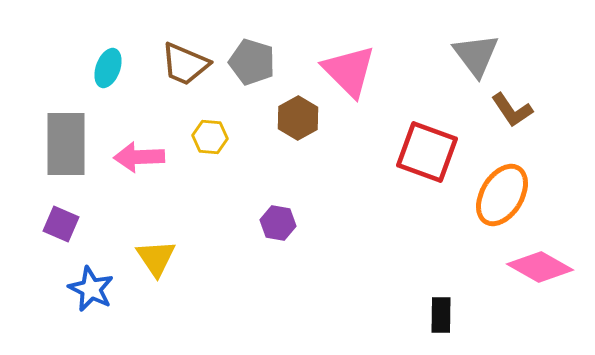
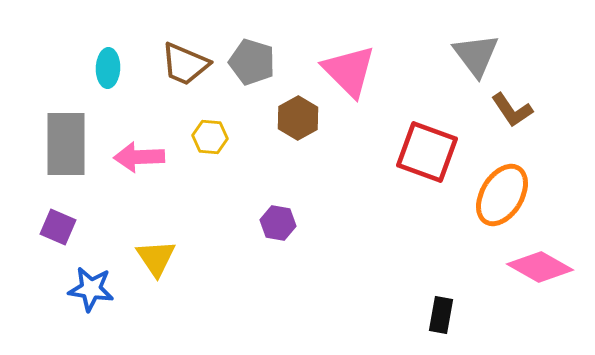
cyan ellipse: rotated 18 degrees counterclockwise
purple square: moved 3 px left, 3 px down
blue star: rotated 18 degrees counterclockwise
black rectangle: rotated 9 degrees clockwise
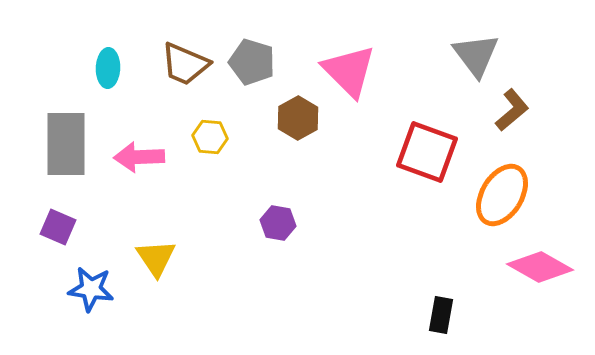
brown L-shape: rotated 96 degrees counterclockwise
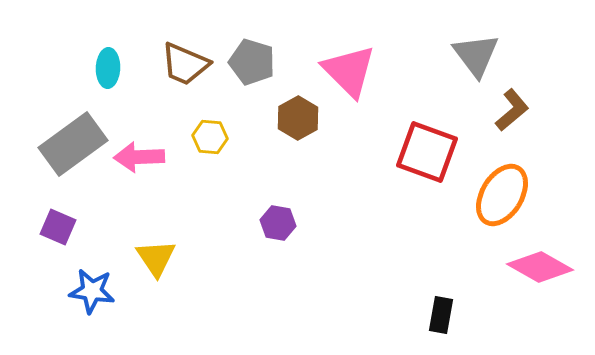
gray rectangle: moved 7 px right; rotated 54 degrees clockwise
blue star: moved 1 px right, 2 px down
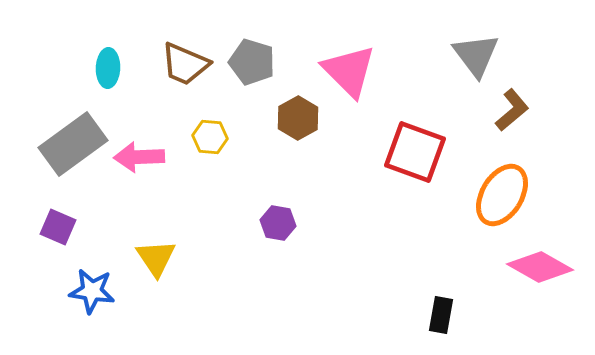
red square: moved 12 px left
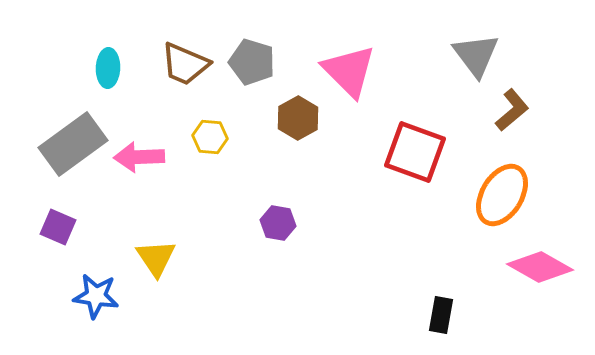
blue star: moved 4 px right, 5 px down
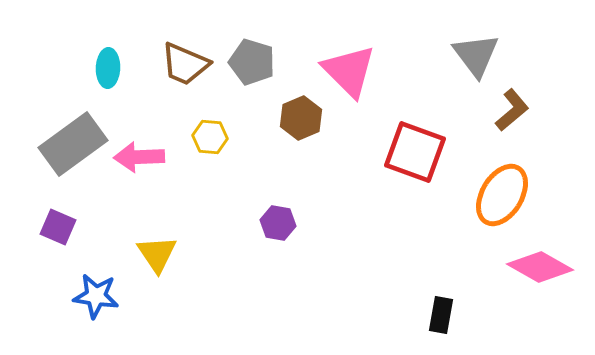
brown hexagon: moved 3 px right; rotated 6 degrees clockwise
yellow triangle: moved 1 px right, 4 px up
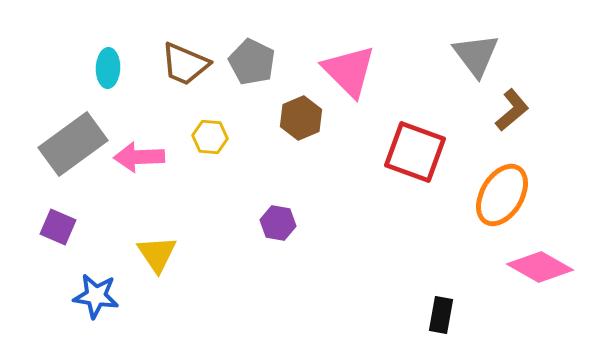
gray pentagon: rotated 9 degrees clockwise
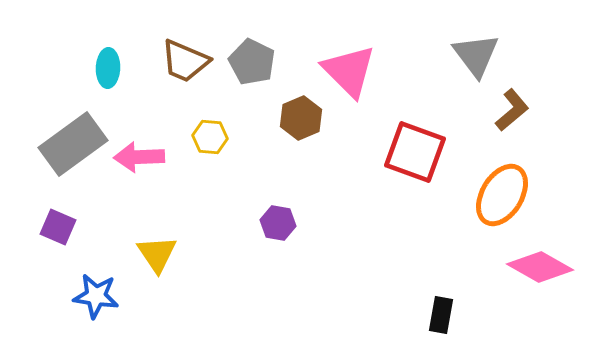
brown trapezoid: moved 3 px up
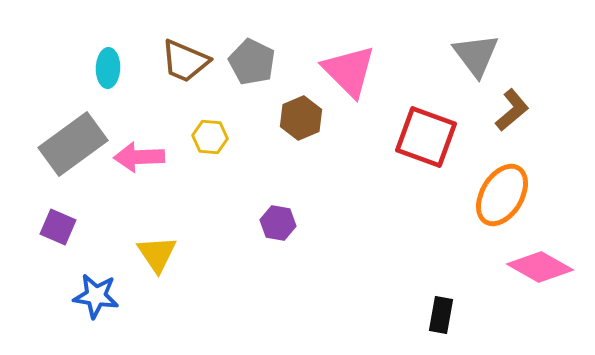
red square: moved 11 px right, 15 px up
